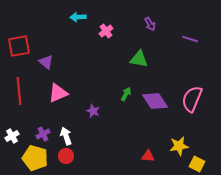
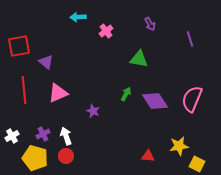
purple line: rotated 56 degrees clockwise
red line: moved 5 px right, 1 px up
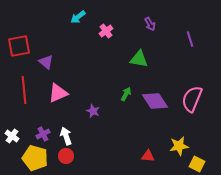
cyan arrow: rotated 35 degrees counterclockwise
white cross: rotated 24 degrees counterclockwise
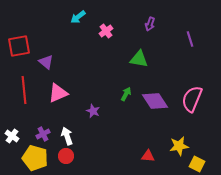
purple arrow: rotated 48 degrees clockwise
white arrow: moved 1 px right
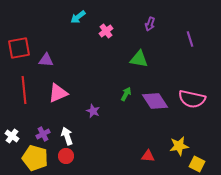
red square: moved 2 px down
purple triangle: moved 2 px up; rotated 35 degrees counterclockwise
pink semicircle: rotated 100 degrees counterclockwise
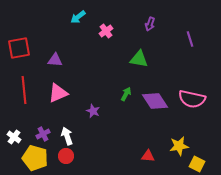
purple triangle: moved 9 px right
white cross: moved 2 px right, 1 px down
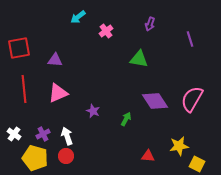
red line: moved 1 px up
green arrow: moved 25 px down
pink semicircle: rotated 108 degrees clockwise
white cross: moved 3 px up
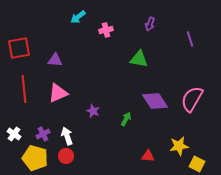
pink cross: moved 1 px up; rotated 24 degrees clockwise
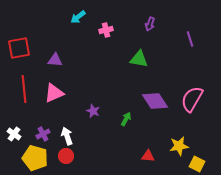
pink triangle: moved 4 px left
